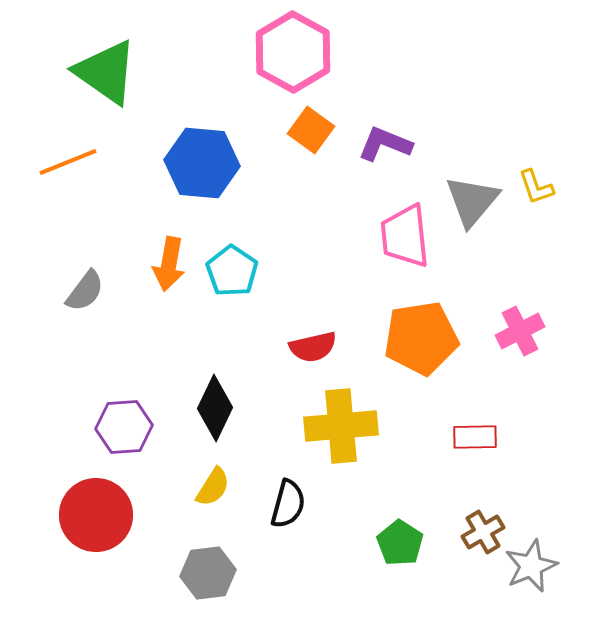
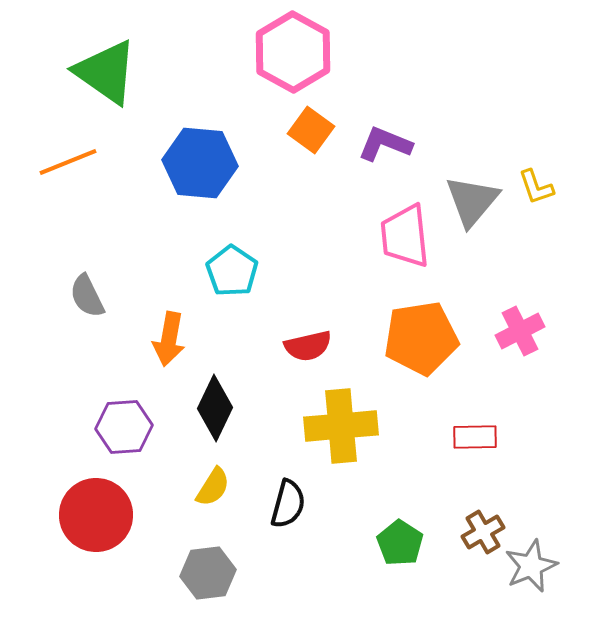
blue hexagon: moved 2 px left
orange arrow: moved 75 px down
gray semicircle: moved 2 px right, 5 px down; rotated 117 degrees clockwise
red semicircle: moved 5 px left, 1 px up
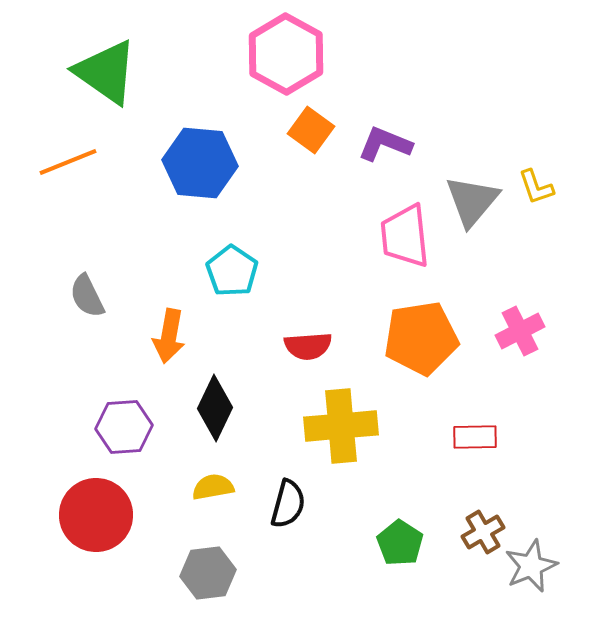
pink hexagon: moved 7 px left, 2 px down
orange arrow: moved 3 px up
red semicircle: rotated 9 degrees clockwise
yellow semicircle: rotated 132 degrees counterclockwise
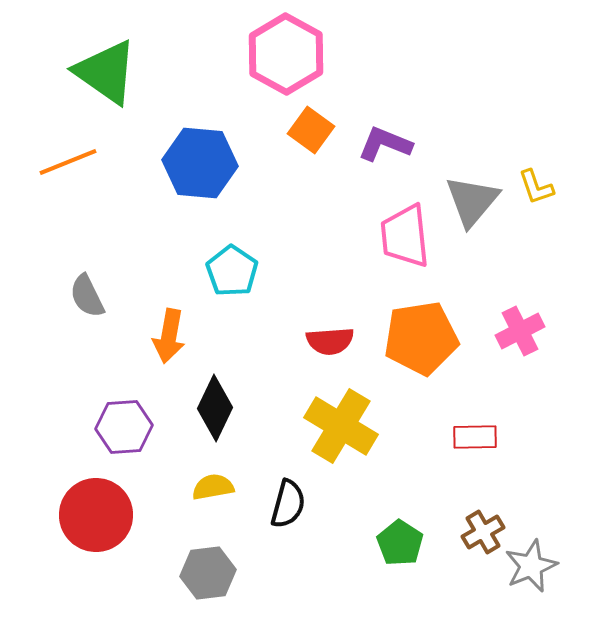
red semicircle: moved 22 px right, 5 px up
yellow cross: rotated 36 degrees clockwise
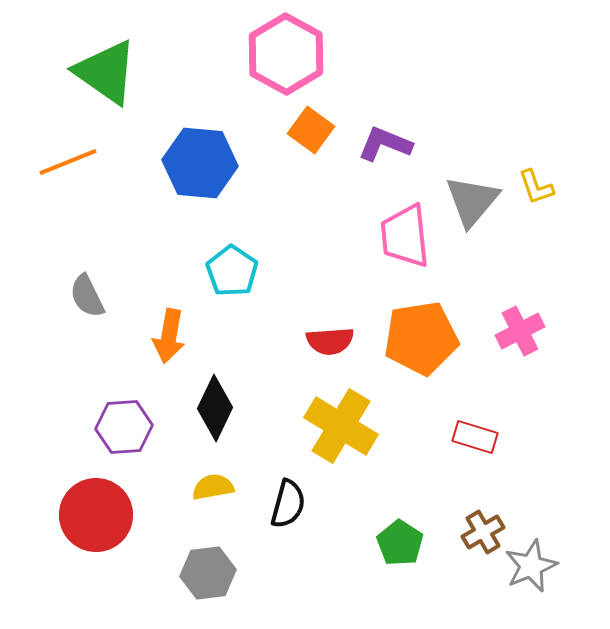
red rectangle: rotated 18 degrees clockwise
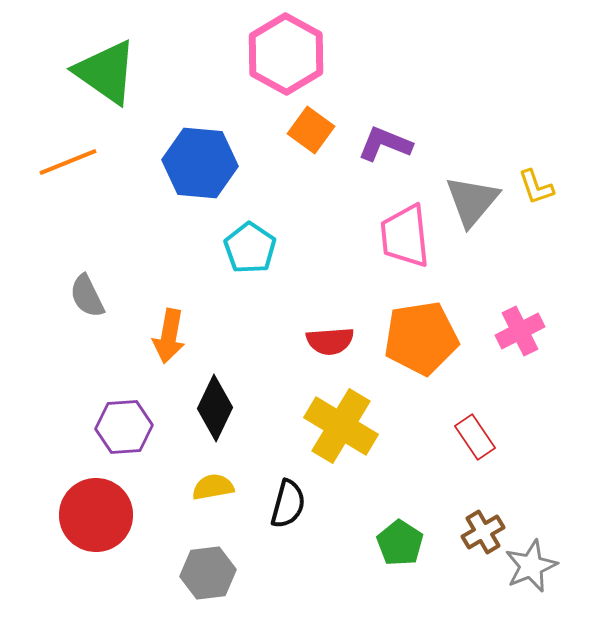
cyan pentagon: moved 18 px right, 23 px up
red rectangle: rotated 39 degrees clockwise
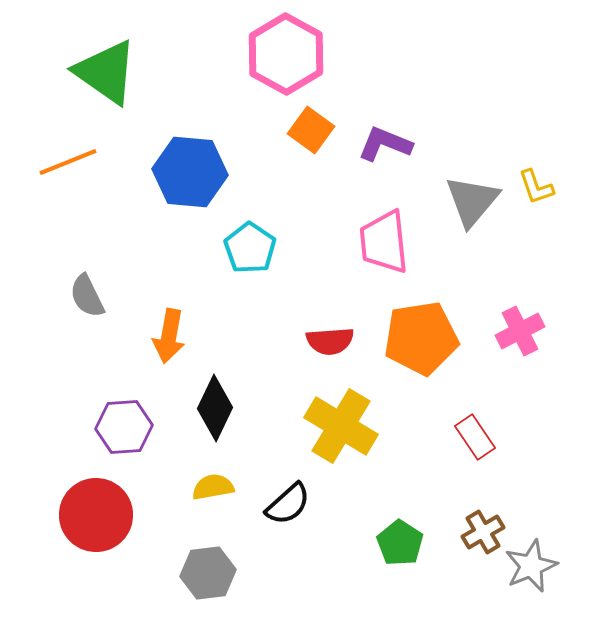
blue hexagon: moved 10 px left, 9 px down
pink trapezoid: moved 21 px left, 6 px down
black semicircle: rotated 33 degrees clockwise
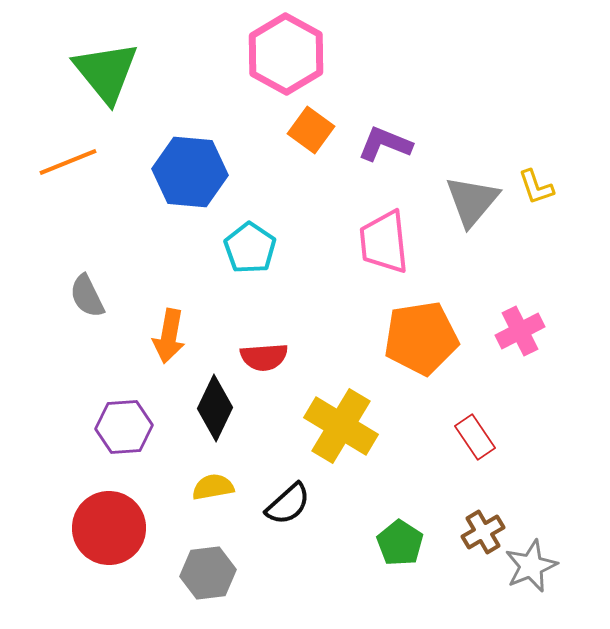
green triangle: rotated 16 degrees clockwise
red semicircle: moved 66 px left, 16 px down
red circle: moved 13 px right, 13 px down
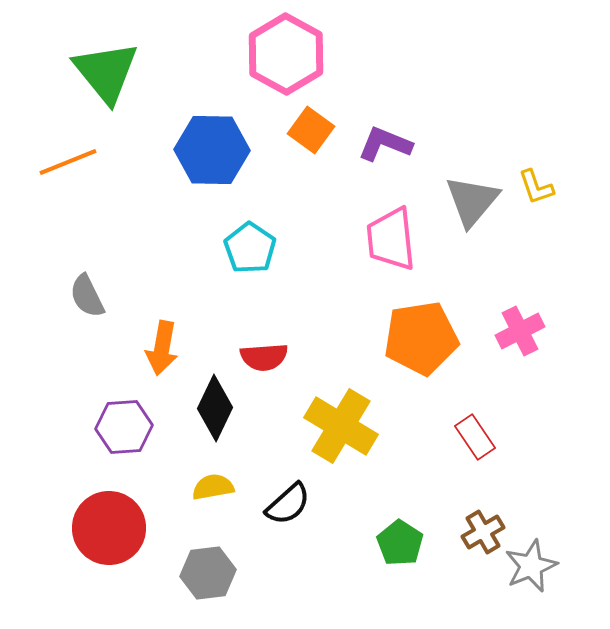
blue hexagon: moved 22 px right, 22 px up; rotated 4 degrees counterclockwise
pink trapezoid: moved 7 px right, 3 px up
orange arrow: moved 7 px left, 12 px down
